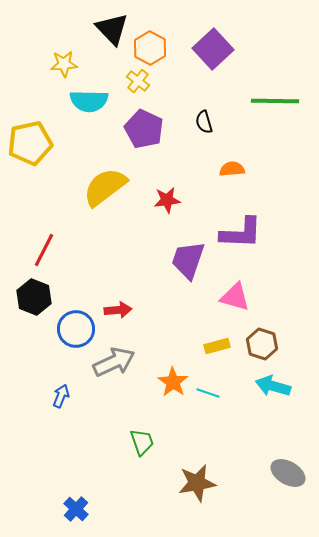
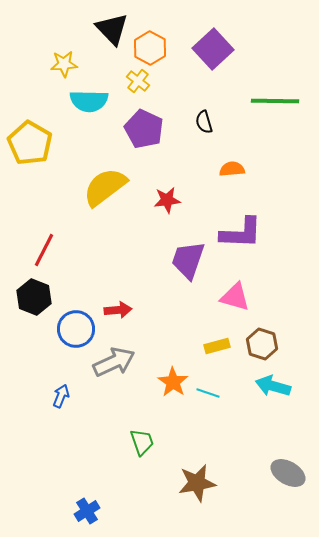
yellow pentagon: rotated 30 degrees counterclockwise
blue cross: moved 11 px right, 2 px down; rotated 15 degrees clockwise
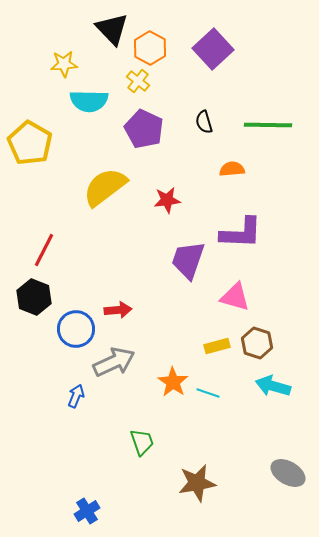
green line: moved 7 px left, 24 px down
brown hexagon: moved 5 px left, 1 px up
blue arrow: moved 15 px right
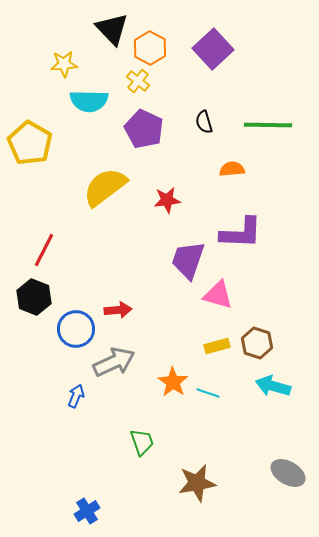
pink triangle: moved 17 px left, 2 px up
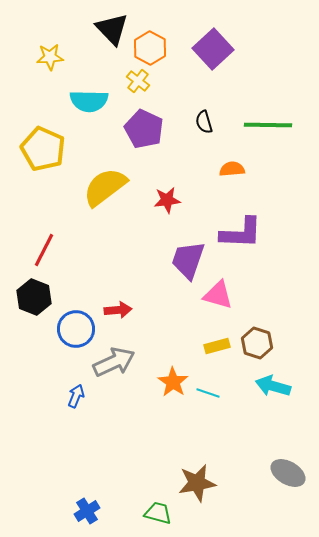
yellow star: moved 14 px left, 7 px up
yellow pentagon: moved 13 px right, 6 px down; rotated 6 degrees counterclockwise
green trapezoid: moved 16 px right, 71 px down; rotated 56 degrees counterclockwise
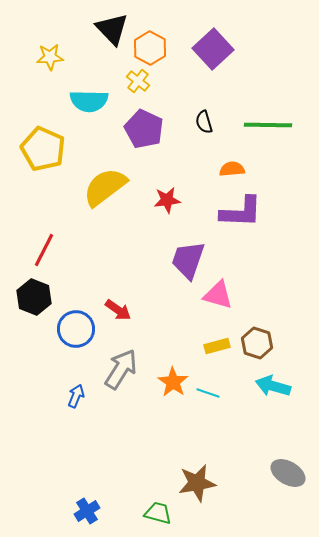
purple L-shape: moved 21 px up
red arrow: rotated 40 degrees clockwise
gray arrow: moved 7 px right, 7 px down; rotated 33 degrees counterclockwise
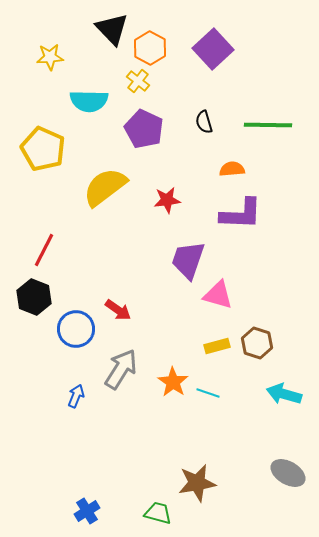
purple L-shape: moved 2 px down
cyan arrow: moved 11 px right, 8 px down
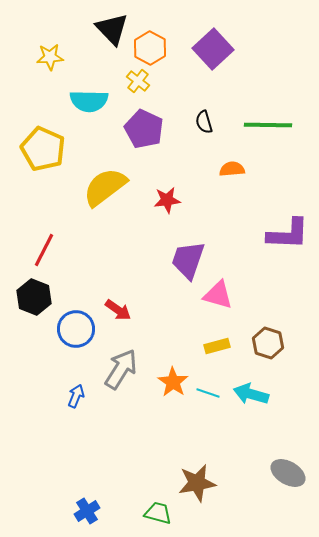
purple L-shape: moved 47 px right, 20 px down
brown hexagon: moved 11 px right
cyan arrow: moved 33 px left
